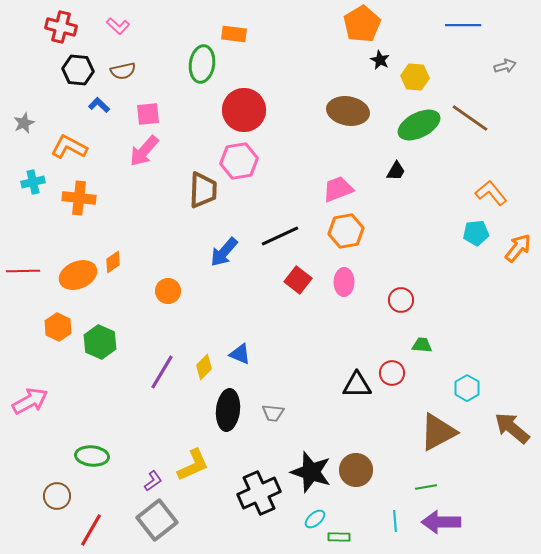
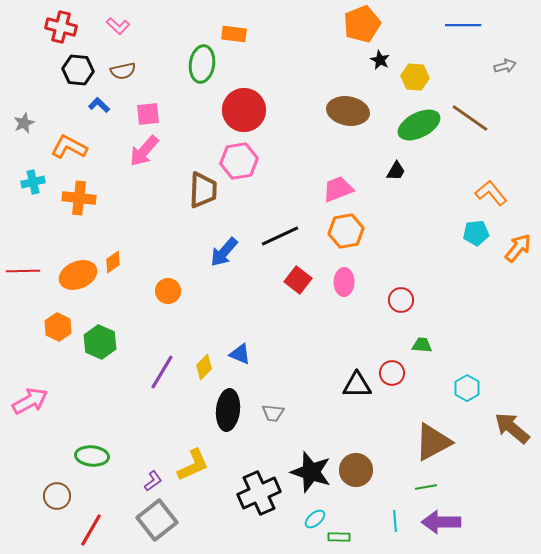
orange pentagon at (362, 24): rotated 9 degrees clockwise
brown triangle at (438, 432): moved 5 px left, 10 px down
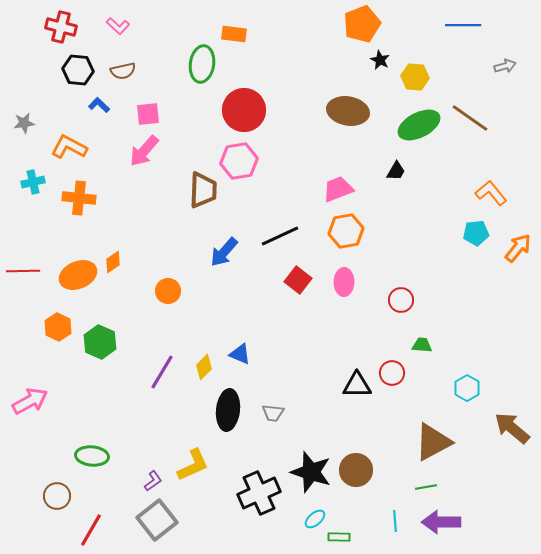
gray star at (24, 123): rotated 15 degrees clockwise
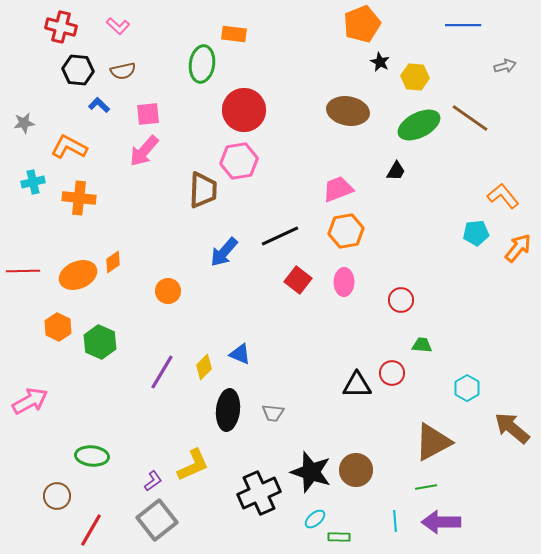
black star at (380, 60): moved 2 px down
orange L-shape at (491, 193): moved 12 px right, 3 px down
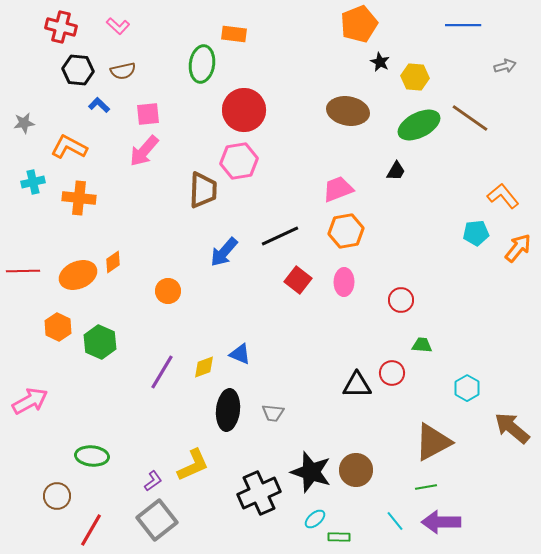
orange pentagon at (362, 24): moved 3 px left
yellow diamond at (204, 367): rotated 25 degrees clockwise
cyan line at (395, 521): rotated 35 degrees counterclockwise
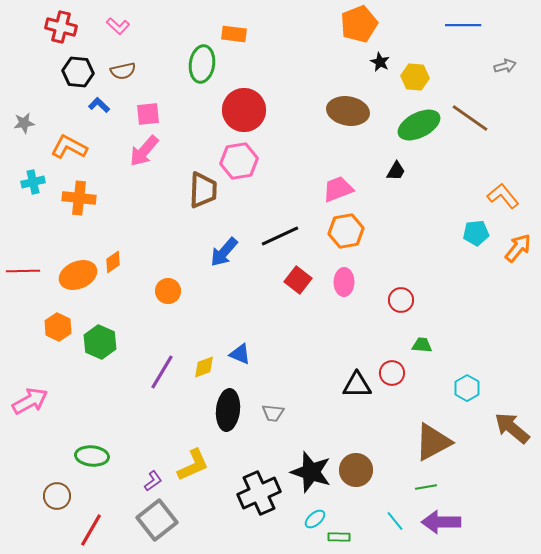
black hexagon at (78, 70): moved 2 px down
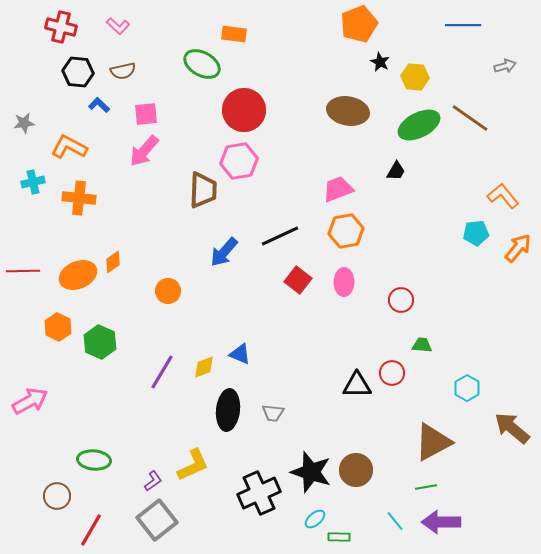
green ellipse at (202, 64): rotated 69 degrees counterclockwise
pink square at (148, 114): moved 2 px left
green ellipse at (92, 456): moved 2 px right, 4 px down
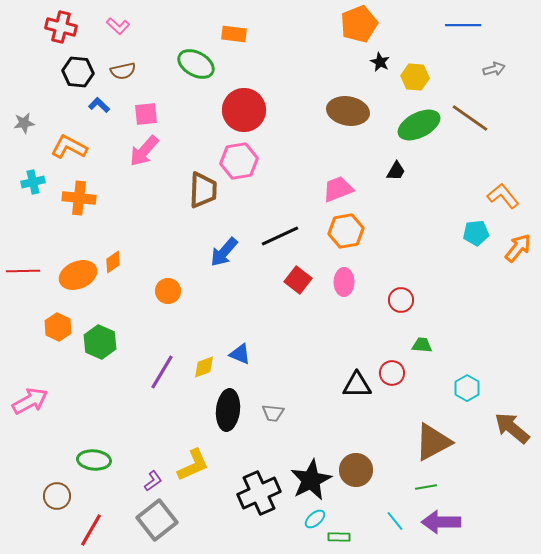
green ellipse at (202, 64): moved 6 px left
gray arrow at (505, 66): moved 11 px left, 3 px down
black star at (311, 472): moved 8 px down; rotated 27 degrees clockwise
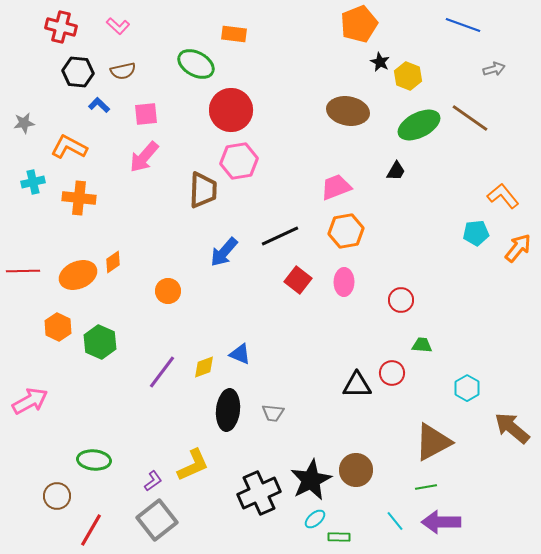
blue line at (463, 25): rotated 20 degrees clockwise
yellow hexagon at (415, 77): moved 7 px left, 1 px up; rotated 16 degrees clockwise
red circle at (244, 110): moved 13 px left
pink arrow at (144, 151): moved 6 px down
pink trapezoid at (338, 189): moved 2 px left, 2 px up
purple line at (162, 372): rotated 6 degrees clockwise
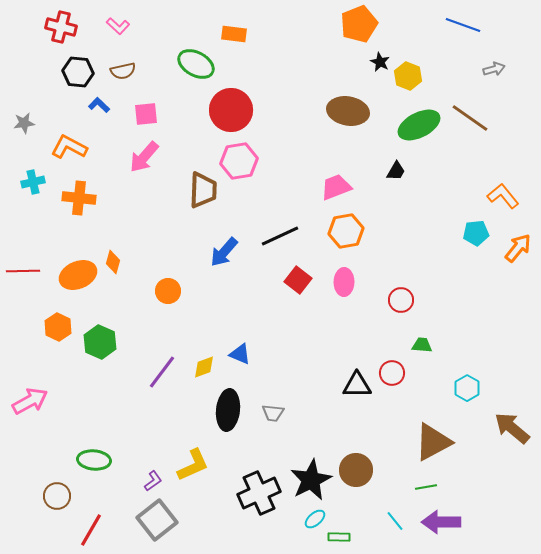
orange diamond at (113, 262): rotated 40 degrees counterclockwise
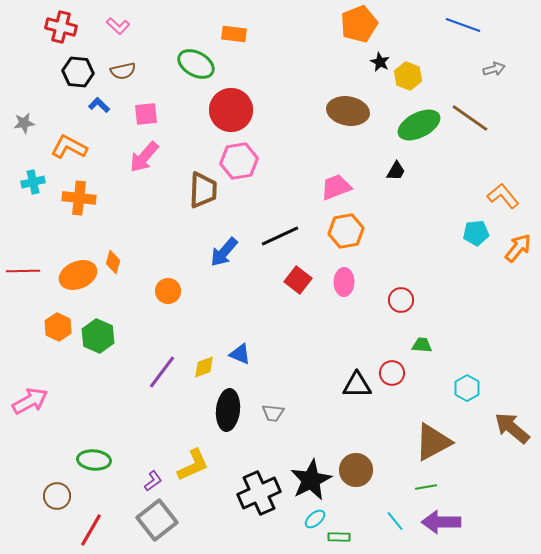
green hexagon at (100, 342): moved 2 px left, 6 px up
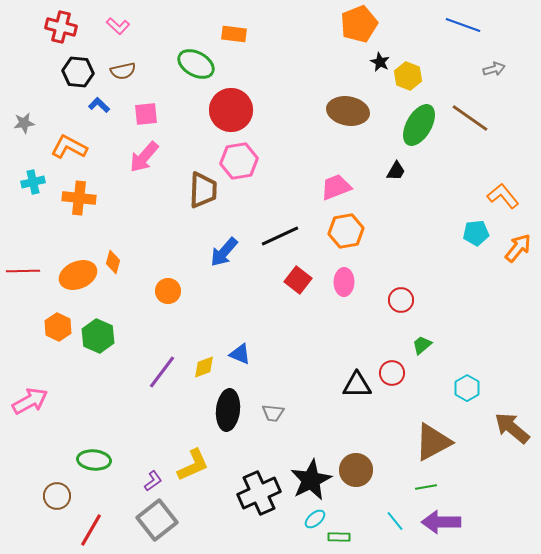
green ellipse at (419, 125): rotated 33 degrees counterclockwise
green trapezoid at (422, 345): rotated 45 degrees counterclockwise
